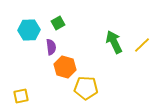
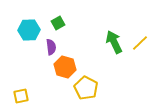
yellow line: moved 2 px left, 2 px up
yellow pentagon: rotated 25 degrees clockwise
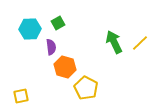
cyan hexagon: moved 1 px right, 1 px up
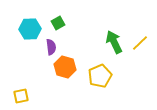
yellow pentagon: moved 14 px right, 12 px up; rotated 20 degrees clockwise
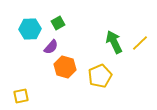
purple semicircle: rotated 49 degrees clockwise
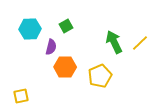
green square: moved 8 px right, 3 px down
purple semicircle: rotated 28 degrees counterclockwise
orange hexagon: rotated 15 degrees counterclockwise
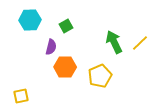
cyan hexagon: moved 9 px up
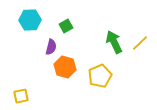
orange hexagon: rotated 15 degrees clockwise
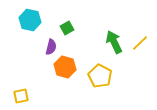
cyan hexagon: rotated 15 degrees clockwise
green square: moved 1 px right, 2 px down
yellow pentagon: rotated 20 degrees counterclockwise
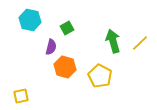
green arrow: moved 1 px left, 1 px up; rotated 10 degrees clockwise
